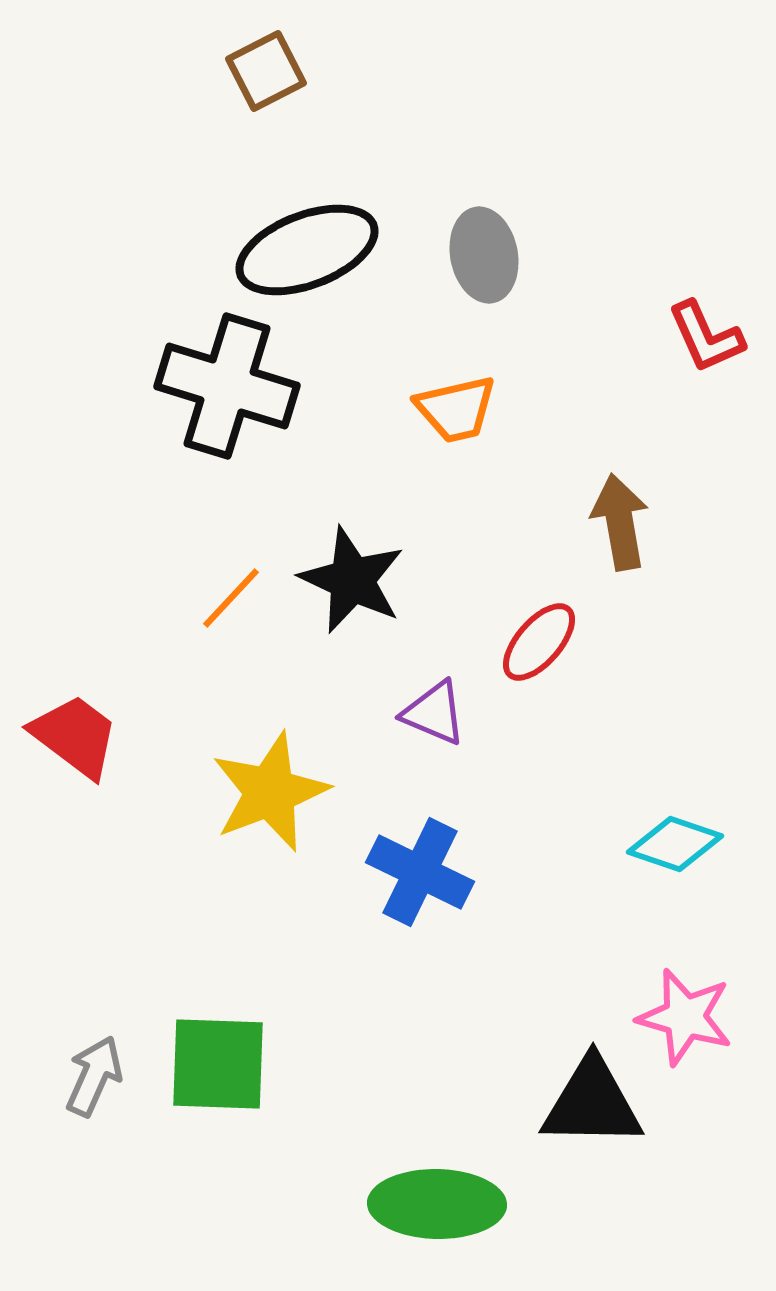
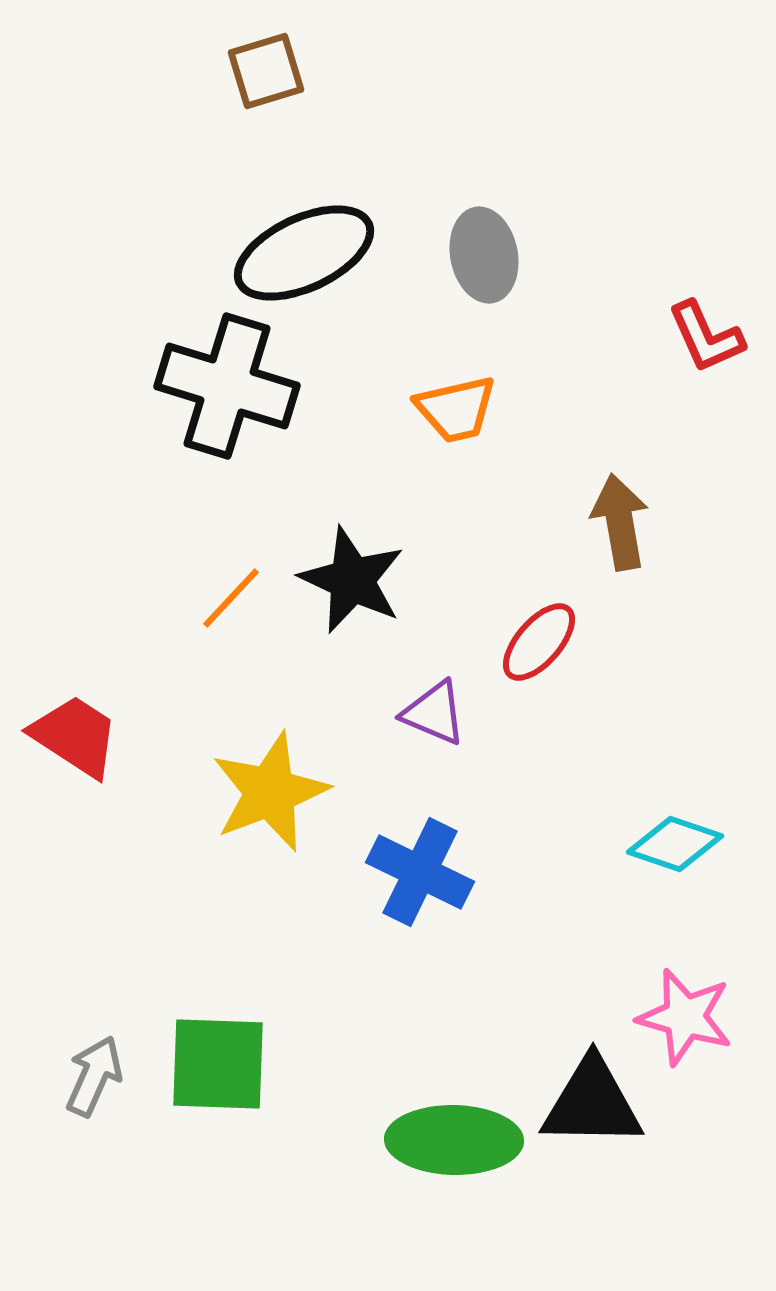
brown square: rotated 10 degrees clockwise
black ellipse: moved 3 px left, 3 px down; rotated 4 degrees counterclockwise
red trapezoid: rotated 4 degrees counterclockwise
green ellipse: moved 17 px right, 64 px up
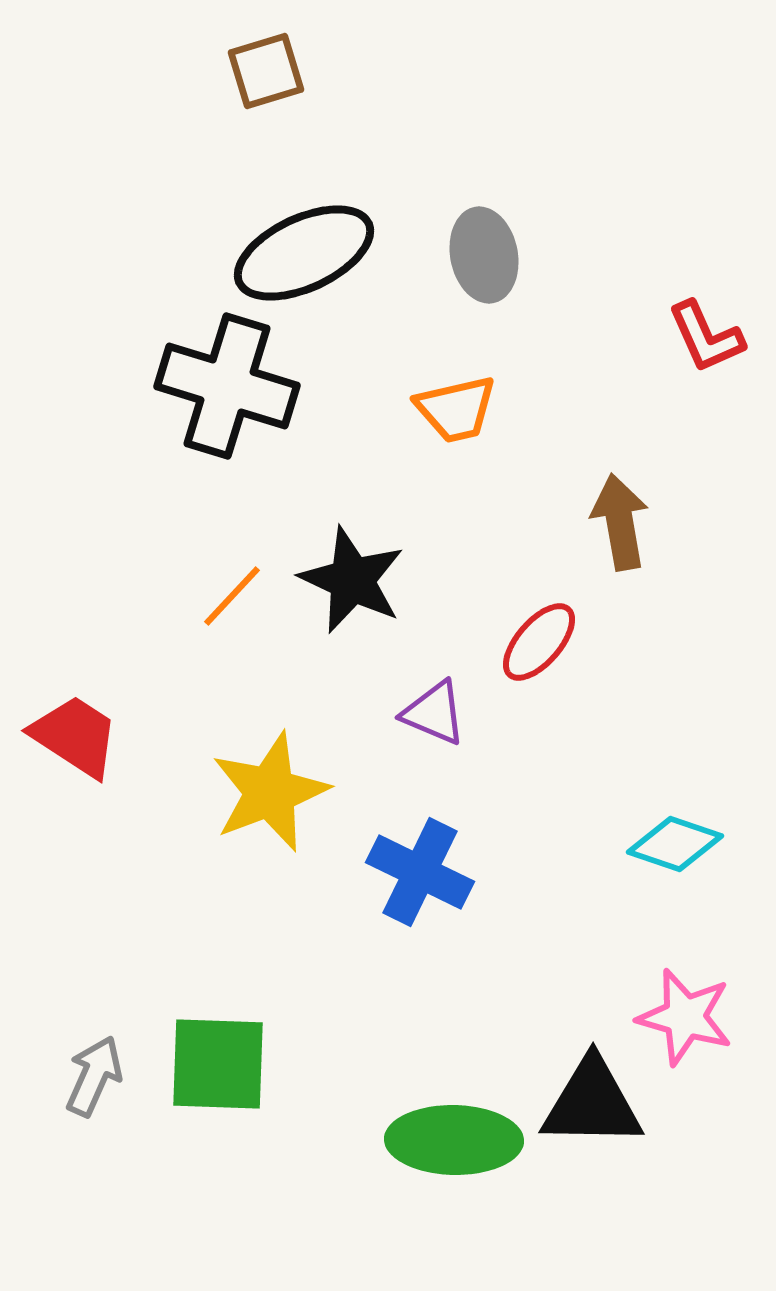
orange line: moved 1 px right, 2 px up
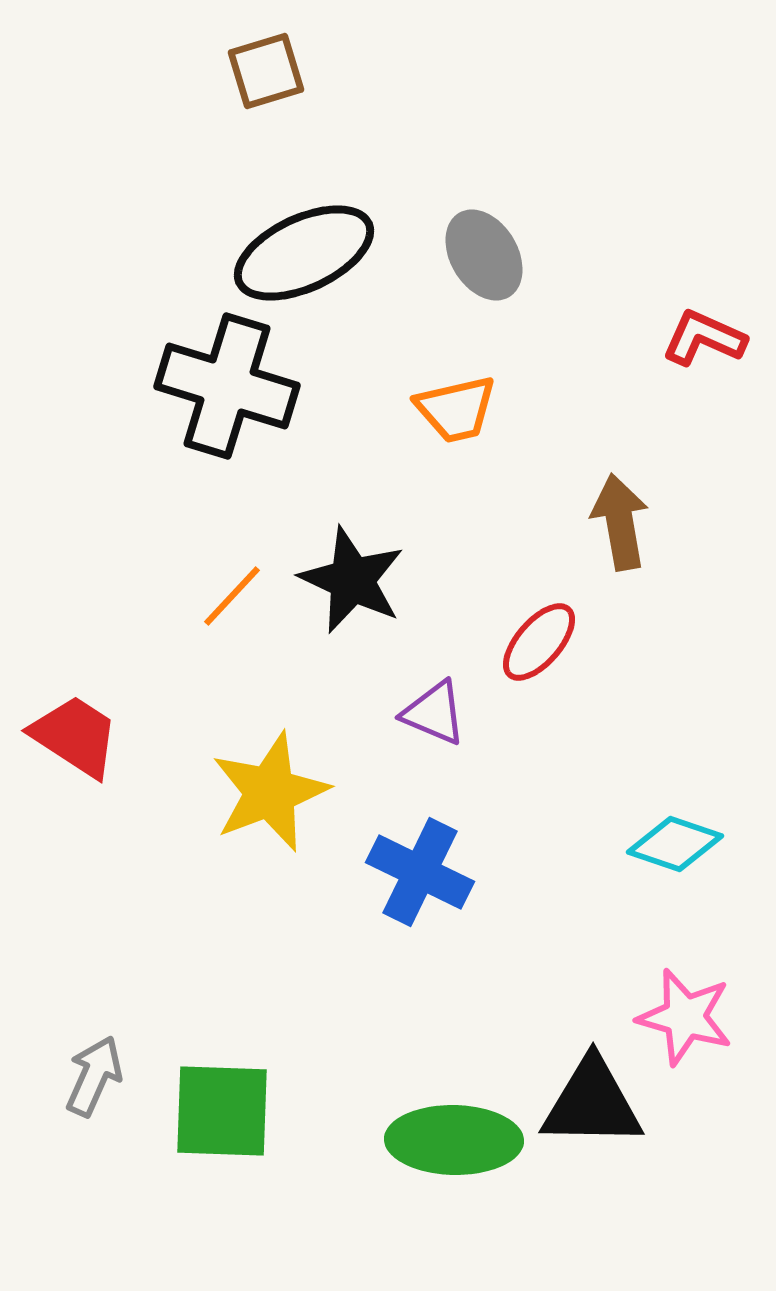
gray ellipse: rotated 20 degrees counterclockwise
red L-shape: moved 2 px left, 1 px down; rotated 138 degrees clockwise
green square: moved 4 px right, 47 px down
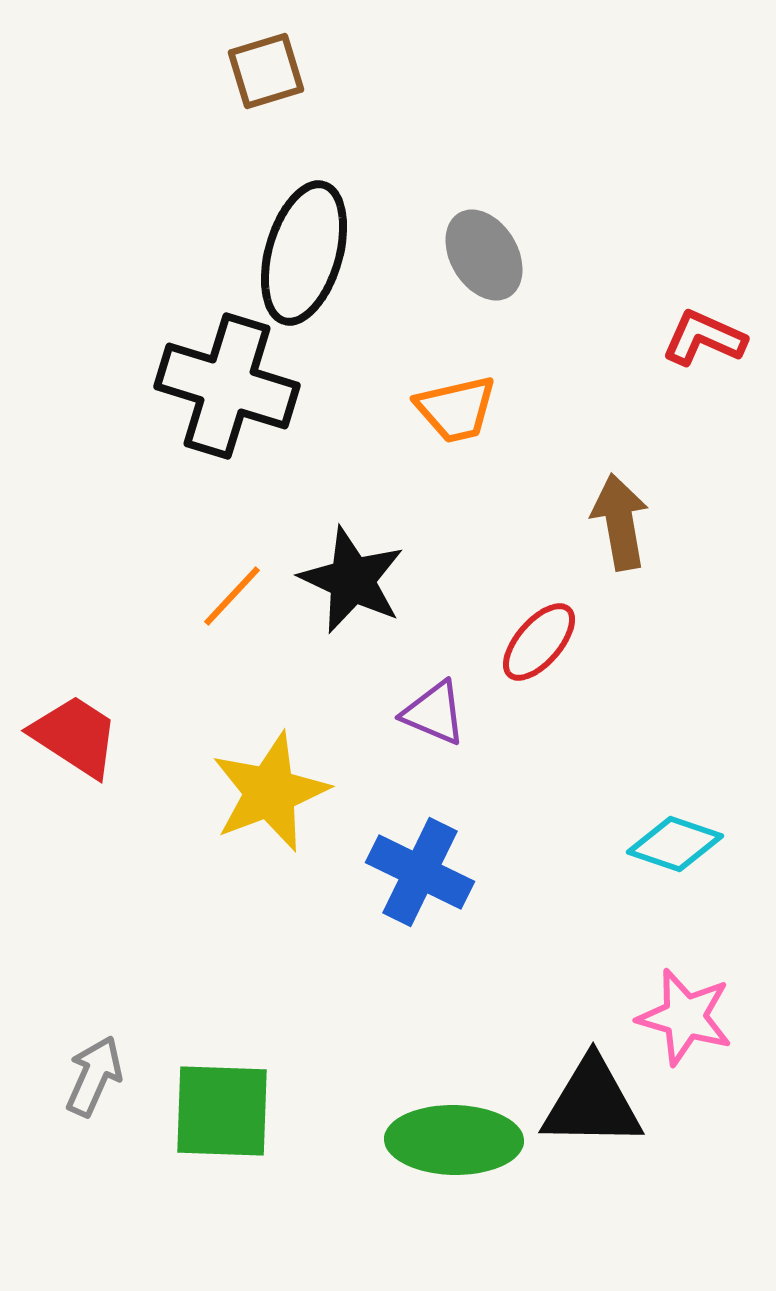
black ellipse: rotated 49 degrees counterclockwise
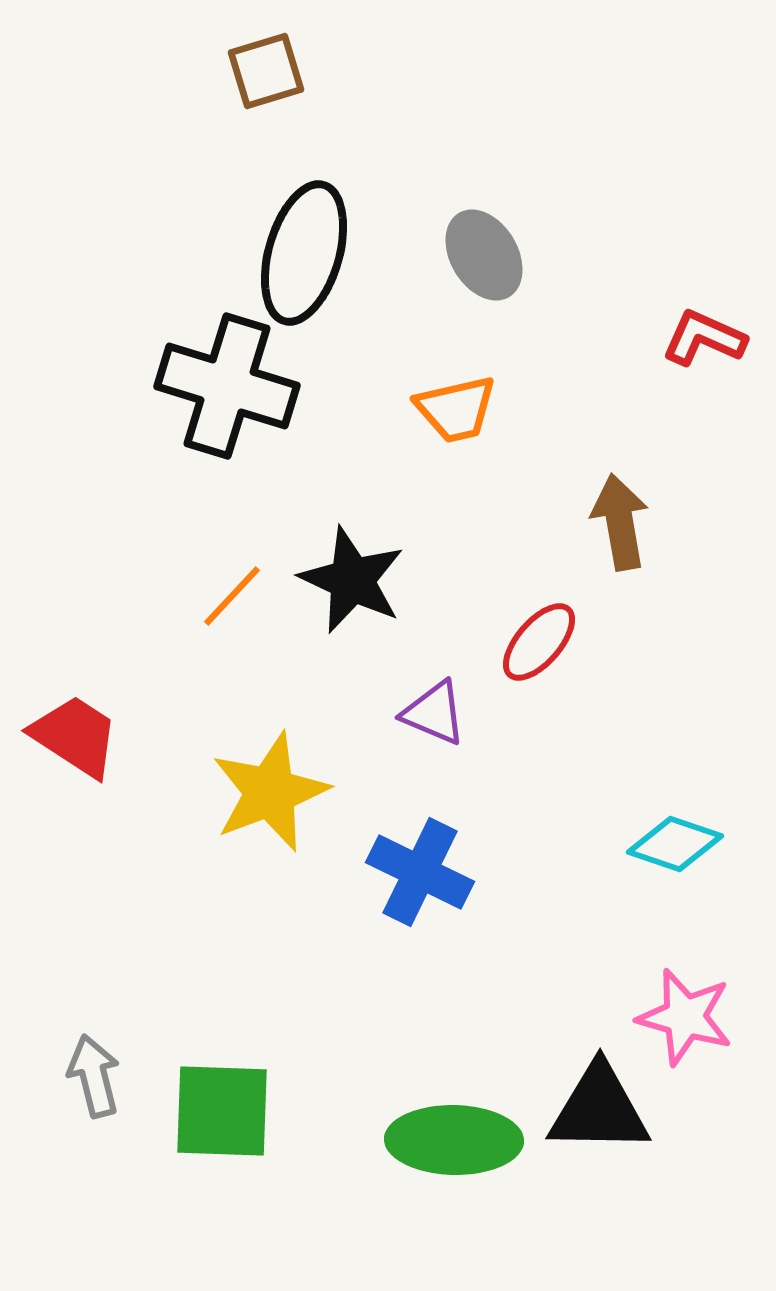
gray arrow: rotated 38 degrees counterclockwise
black triangle: moved 7 px right, 6 px down
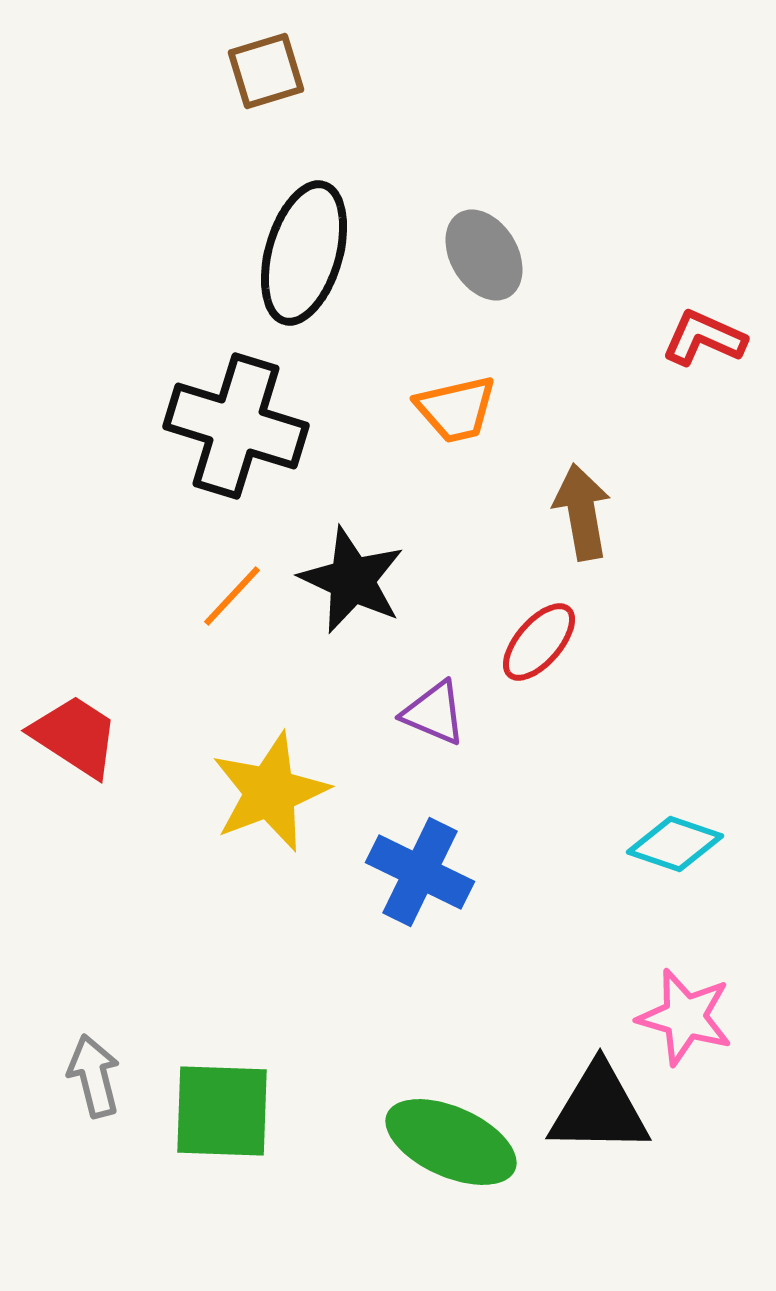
black cross: moved 9 px right, 40 px down
brown arrow: moved 38 px left, 10 px up
green ellipse: moved 3 px left, 2 px down; rotated 23 degrees clockwise
